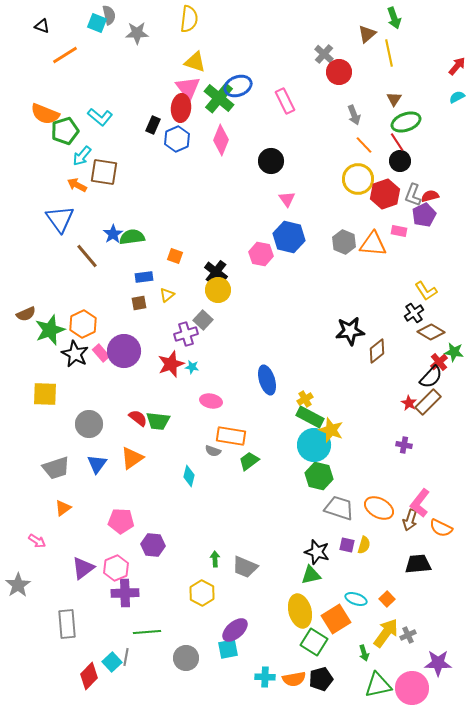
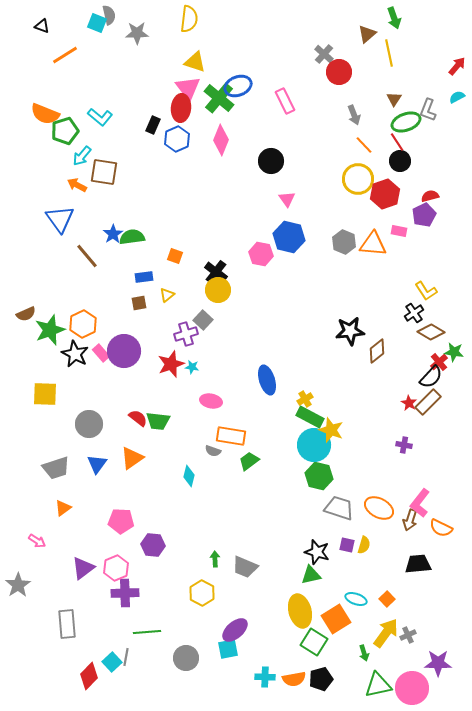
gray L-shape at (413, 195): moved 15 px right, 85 px up
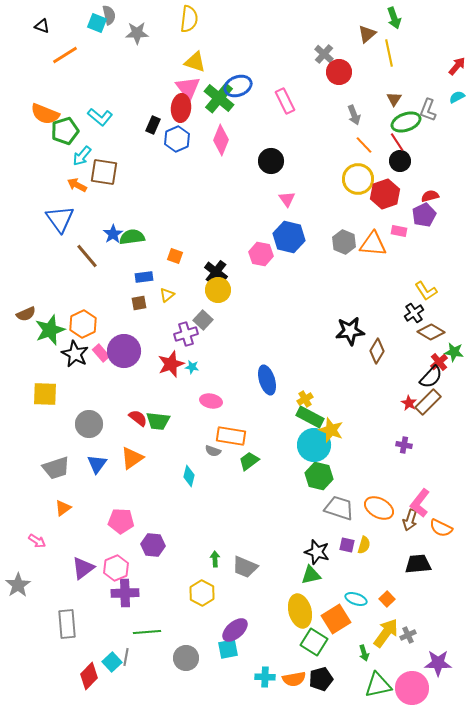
brown diamond at (377, 351): rotated 20 degrees counterclockwise
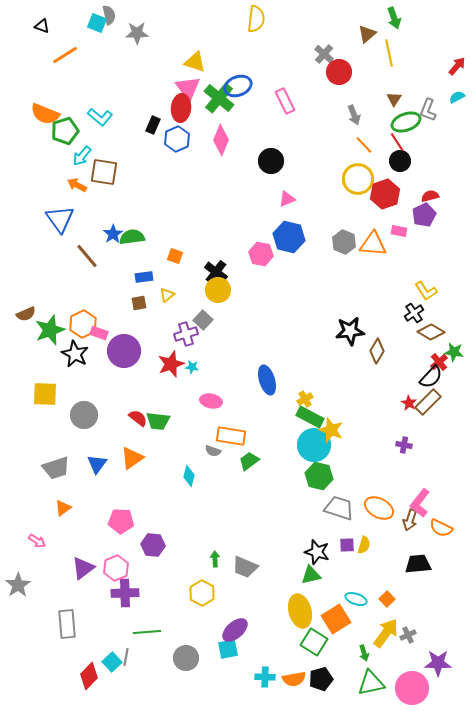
yellow semicircle at (189, 19): moved 67 px right
pink triangle at (287, 199): rotated 42 degrees clockwise
pink rectangle at (101, 353): moved 2 px left, 20 px up; rotated 30 degrees counterclockwise
gray circle at (89, 424): moved 5 px left, 9 px up
purple square at (347, 545): rotated 14 degrees counterclockwise
green triangle at (378, 685): moved 7 px left, 2 px up
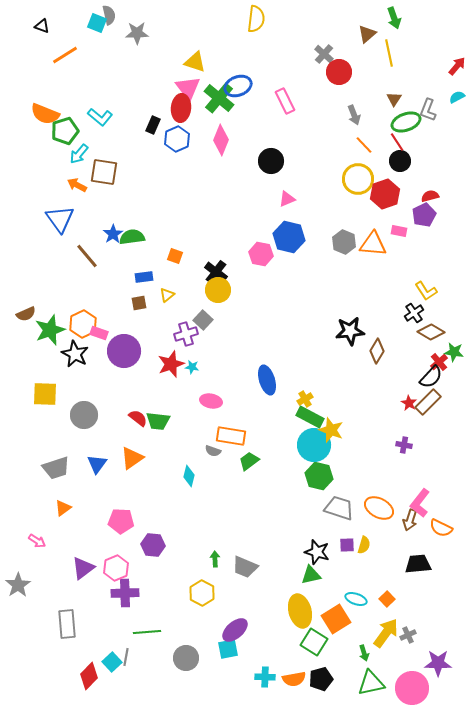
cyan arrow at (82, 156): moved 3 px left, 2 px up
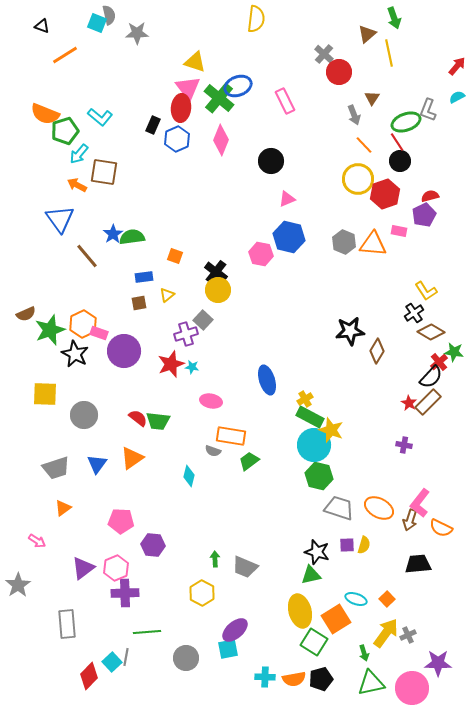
brown triangle at (394, 99): moved 22 px left, 1 px up
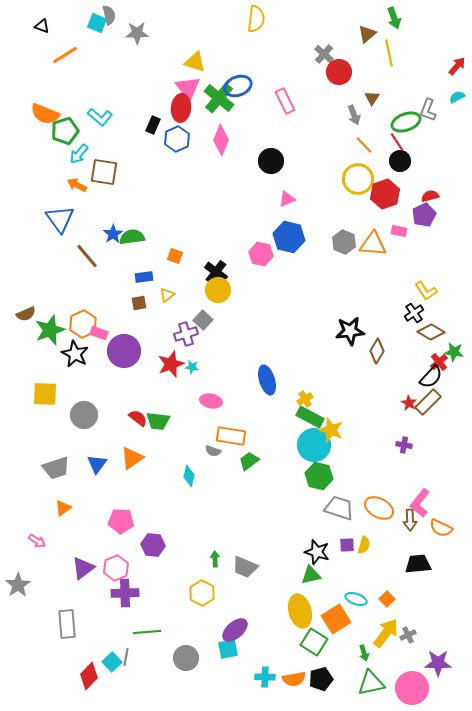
brown arrow at (410, 520): rotated 20 degrees counterclockwise
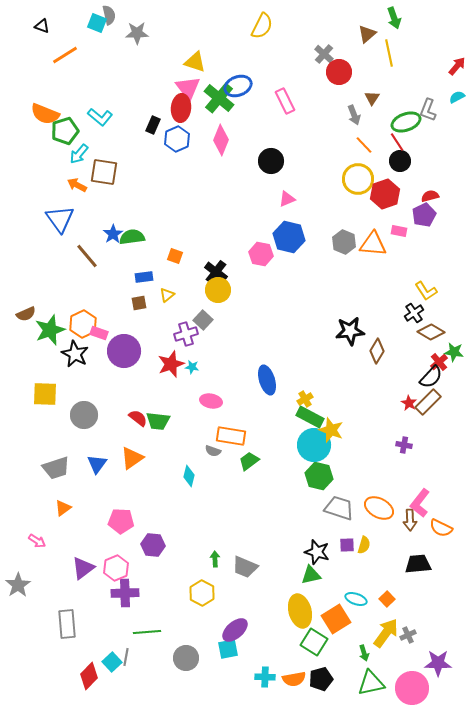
yellow semicircle at (256, 19): moved 6 px right, 7 px down; rotated 20 degrees clockwise
